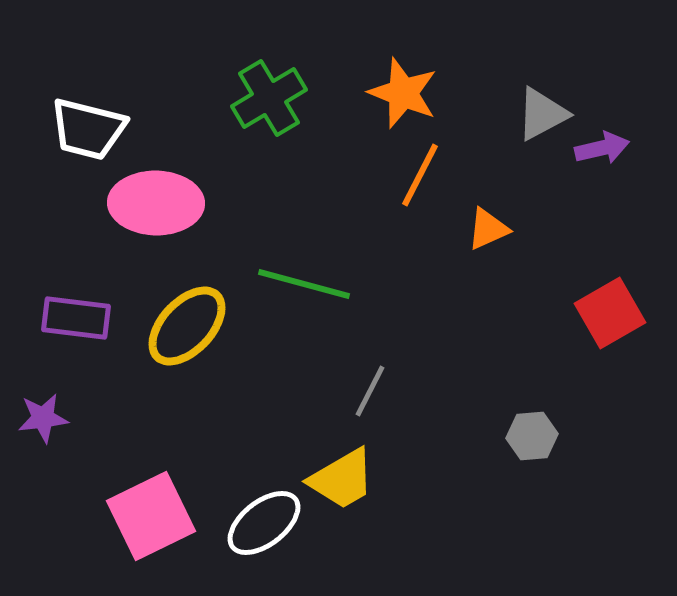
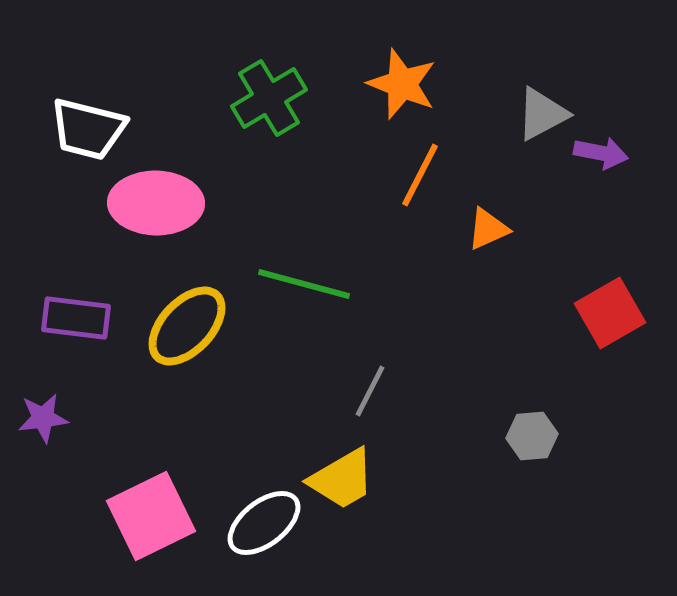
orange star: moved 1 px left, 9 px up
purple arrow: moved 1 px left, 5 px down; rotated 24 degrees clockwise
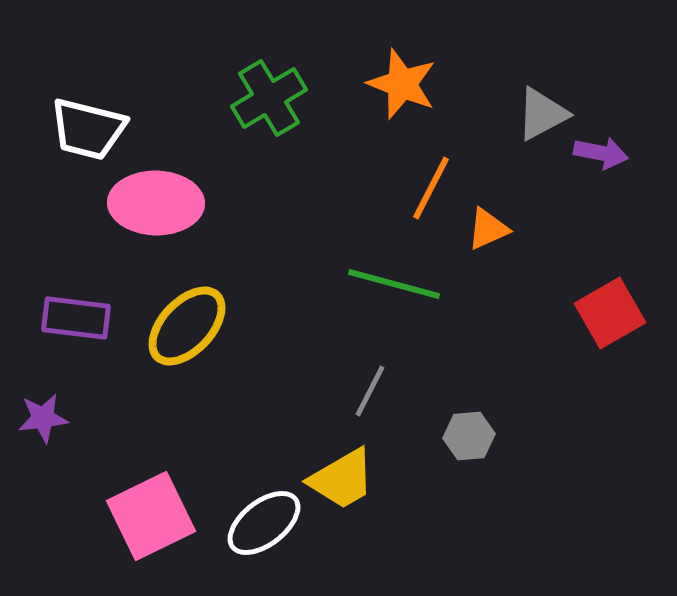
orange line: moved 11 px right, 13 px down
green line: moved 90 px right
gray hexagon: moved 63 px left
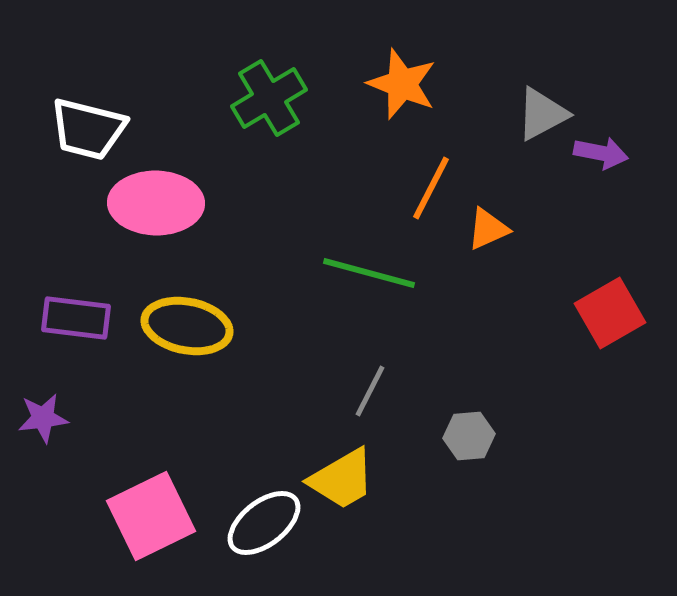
green line: moved 25 px left, 11 px up
yellow ellipse: rotated 58 degrees clockwise
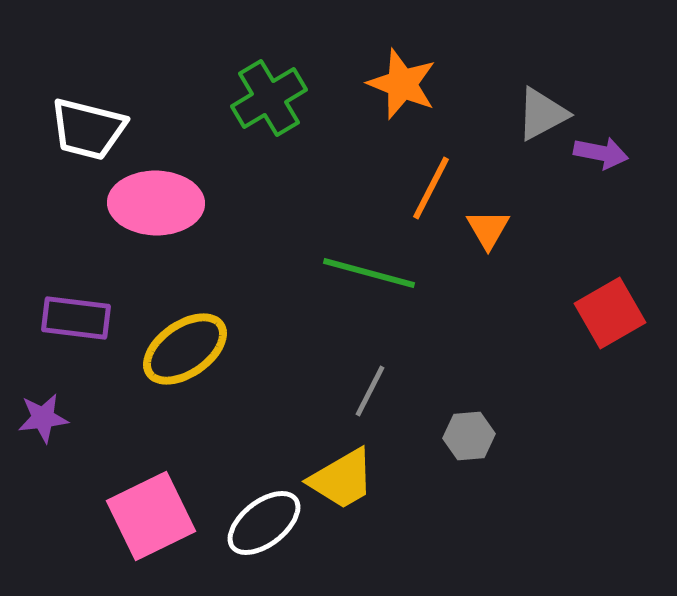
orange triangle: rotated 36 degrees counterclockwise
yellow ellipse: moved 2 px left, 23 px down; rotated 46 degrees counterclockwise
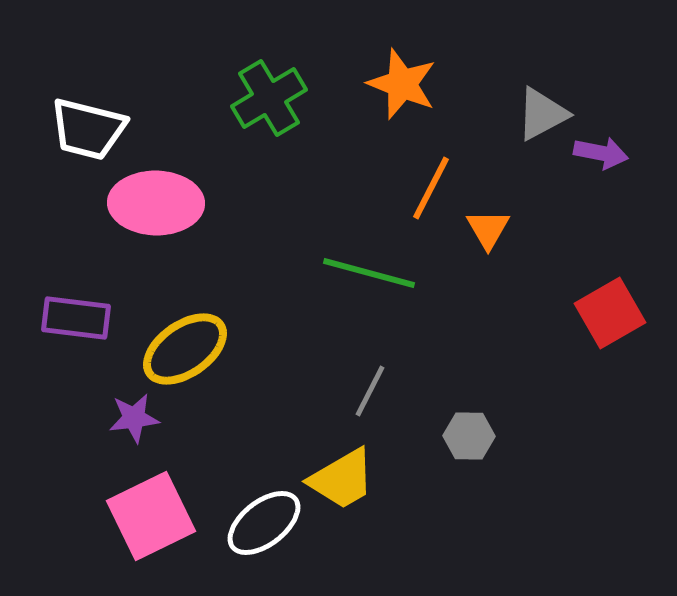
purple star: moved 91 px right
gray hexagon: rotated 6 degrees clockwise
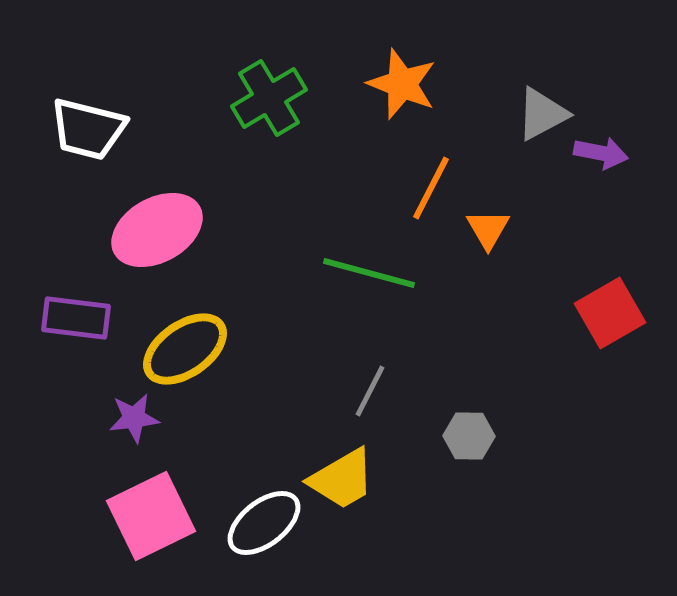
pink ellipse: moved 1 px right, 27 px down; rotated 30 degrees counterclockwise
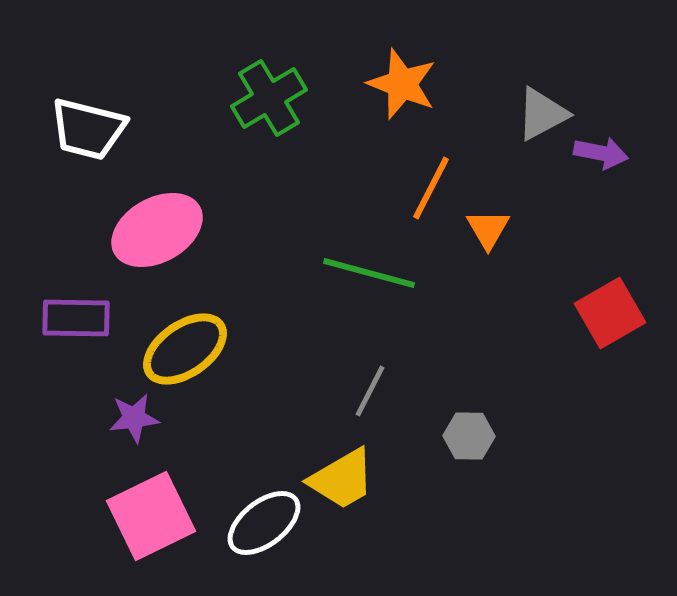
purple rectangle: rotated 6 degrees counterclockwise
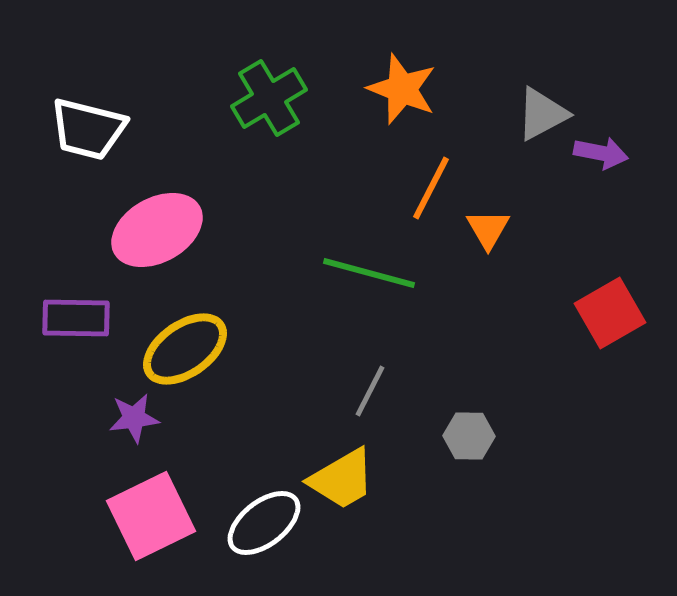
orange star: moved 5 px down
